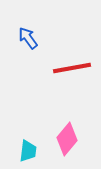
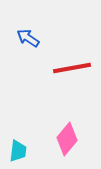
blue arrow: rotated 20 degrees counterclockwise
cyan trapezoid: moved 10 px left
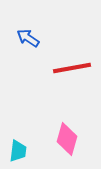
pink diamond: rotated 24 degrees counterclockwise
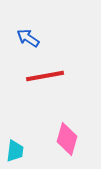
red line: moved 27 px left, 8 px down
cyan trapezoid: moved 3 px left
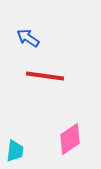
red line: rotated 18 degrees clockwise
pink diamond: moved 3 px right; rotated 40 degrees clockwise
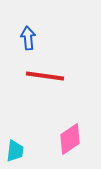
blue arrow: rotated 50 degrees clockwise
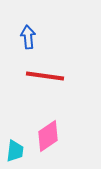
blue arrow: moved 1 px up
pink diamond: moved 22 px left, 3 px up
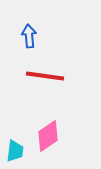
blue arrow: moved 1 px right, 1 px up
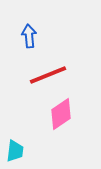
red line: moved 3 px right, 1 px up; rotated 30 degrees counterclockwise
pink diamond: moved 13 px right, 22 px up
